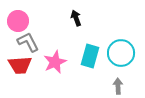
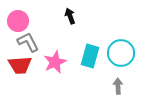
black arrow: moved 6 px left, 2 px up
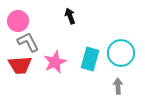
cyan rectangle: moved 3 px down
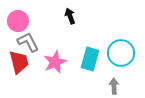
red trapezoid: moved 1 px left, 3 px up; rotated 100 degrees counterclockwise
gray arrow: moved 4 px left
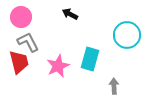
black arrow: moved 2 px up; rotated 42 degrees counterclockwise
pink circle: moved 3 px right, 4 px up
cyan circle: moved 6 px right, 18 px up
pink star: moved 3 px right, 4 px down
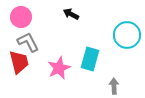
black arrow: moved 1 px right
pink star: moved 1 px right, 2 px down
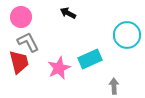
black arrow: moved 3 px left, 1 px up
cyan rectangle: rotated 50 degrees clockwise
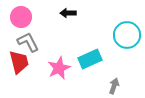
black arrow: rotated 28 degrees counterclockwise
gray arrow: rotated 21 degrees clockwise
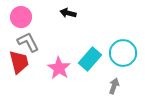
black arrow: rotated 14 degrees clockwise
cyan circle: moved 4 px left, 18 px down
cyan rectangle: rotated 25 degrees counterclockwise
pink star: rotated 15 degrees counterclockwise
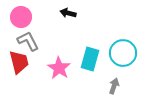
gray L-shape: moved 1 px up
cyan rectangle: rotated 25 degrees counterclockwise
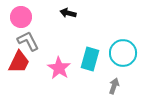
red trapezoid: rotated 40 degrees clockwise
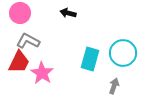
pink circle: moved 1 px left, 4 px up
gray L-shape: rotated 35 degrees counterclockwise
pink star: moved 17 px left, 5 px down
